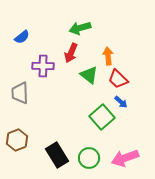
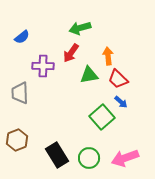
red arrow: rotated 12 degrees clockwise
green triangle: rotated 48 degrees counterclockwise
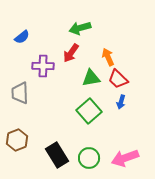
orange arrow: moved 1 px down; rotated 18 degrees counterclockwise
green triangle: moved 2 px right, 3 px down
blue arrow: rotated 64 degrees clockwise
green square: moved 13 px left, 6 px up
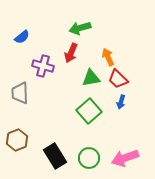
red arrow: rotated 12 degrees counterclockwise
purple cross: rotated 15 degrees clockwise
black rectangle: moved 2 px left, 1 px down
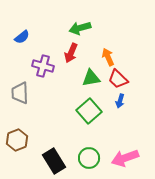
blue arrow: moved 1 px left, 1 px up
black rectangle: moved 1 px left, 5 px down
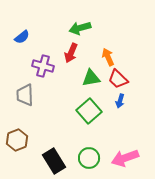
gray trapezoid: moved 5 px right, 2 px down
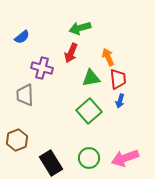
purple cross: moved 1 px left, 2 px down
red trapezoid: rotated 140 degrees counterclockwise
black rectangle: moved 3 px left, 2 px down
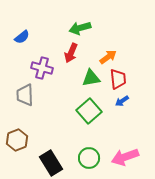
orange arrow: rotated 78 degrees clockwise
blue arrow: moved 2 px right; rotated 40 degrees clockwise
pink arrow: moved 1 px up
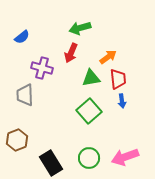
blue arrow: rotated 64 degrees counterclockwise
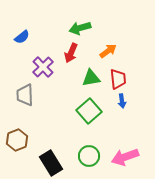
orange arrow: moved 6 px up
purple cross: moved 1 px right, 1 px up; rotated 30 degrees clockwise
green circle: moved 2 px up
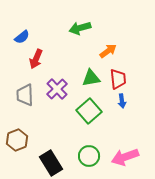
red arrow: moved 35 px left, 6 px down
purple cross: moved 14 px right, 22 px down
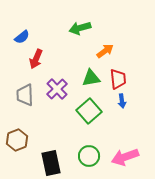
orange arrow: moved 3 px left
black rectangle: rotated 20 degrees clockwise
